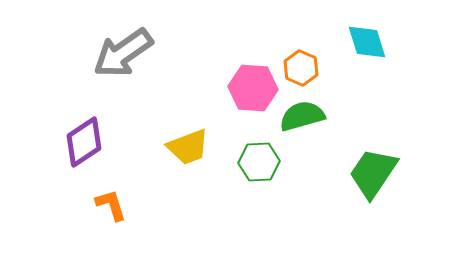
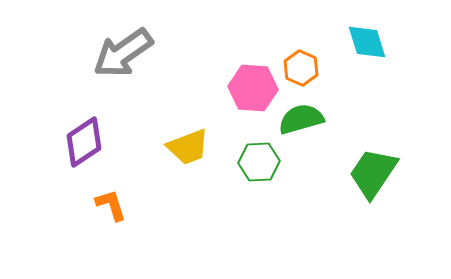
green semicircle: moved 1 px left, 3 px down
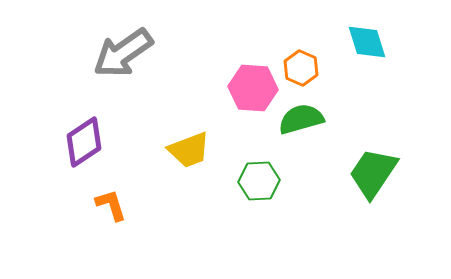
yellow trapezoid: moved 1 px right, 3 px down
green hexagon: moved 19 px down
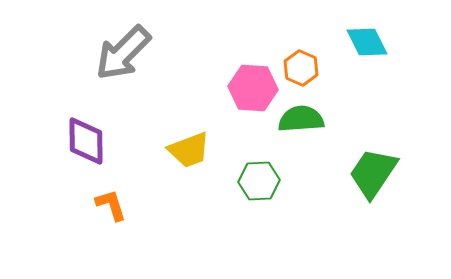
cyan diamond: rotated 9 degrees counterclockwise
gray arrow: rotated 10 degrees counterclockwise
green semicircle: rotated 12 degrees clockwise
purple diamond: moved 2 px right, 1 px up; rotated 57 degrees counterclockwise
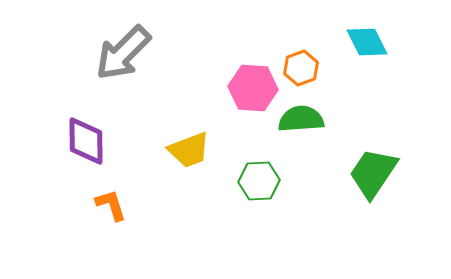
orange hexagon: rotated 16 degrees clockwise
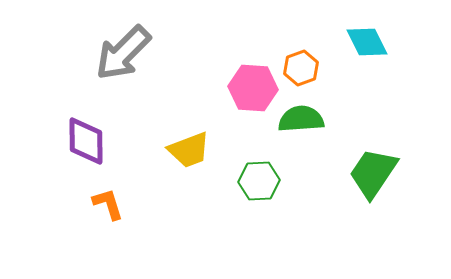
orange L-shape: moved 3 px left, 1 px up
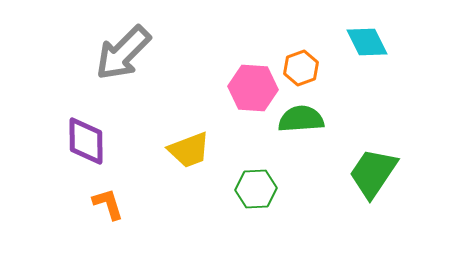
green hexagon: moved 3 px left, 8 px down
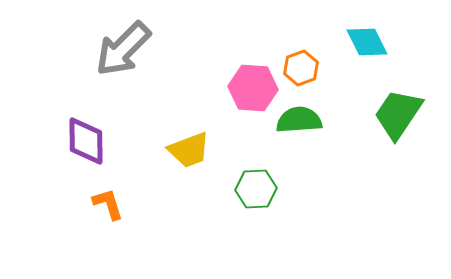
gray arrow: moved 4 px up
green semicircle: moved 2 px left, 1 px down
green trapezoid: moved 25 px right, 59 px up
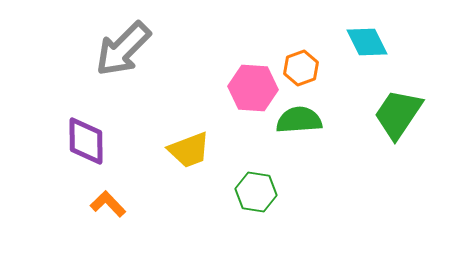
green hexagon: moved 3 px down; rotated 12 degrees clockwise
orange L-shape: rotated 27 degrees counterclockwise
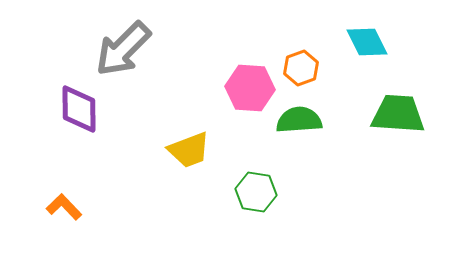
pink hexagon: moved 3 px left
green trapezoid: rotated 60 degrees clockwise
purple diamond: moved 7 px left, 32 px up
orange L-shape: moved 44 px left, 3 px down
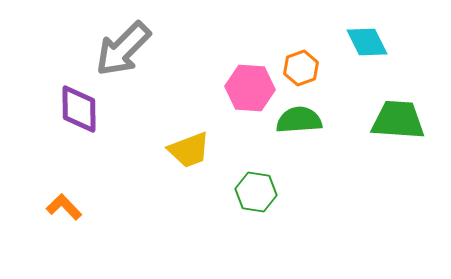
green trapezoid: moved 6 px down
